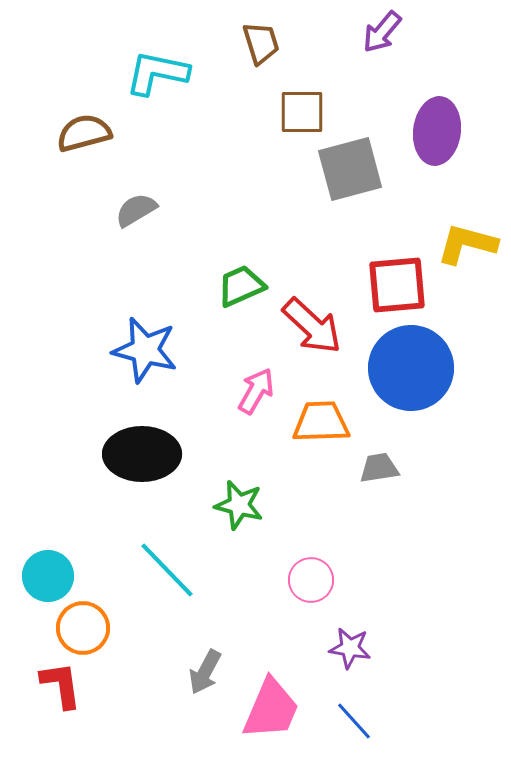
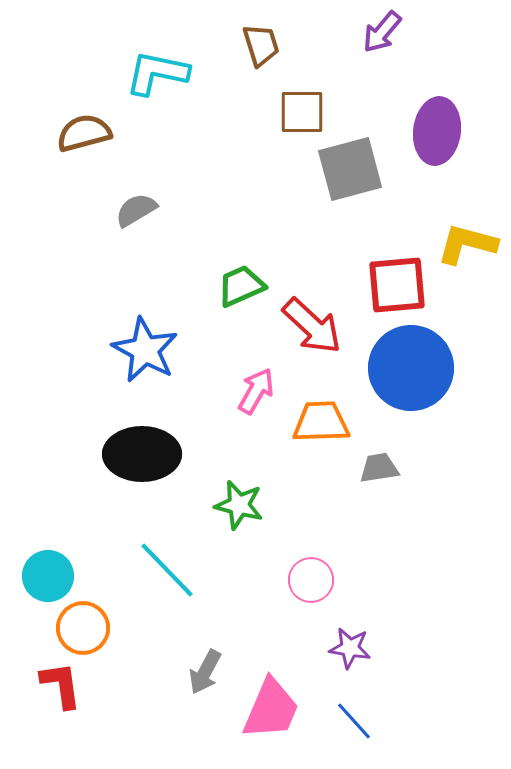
brown trapezoid: moved 2 px down
blue star: rotated 14 degrees clockwise
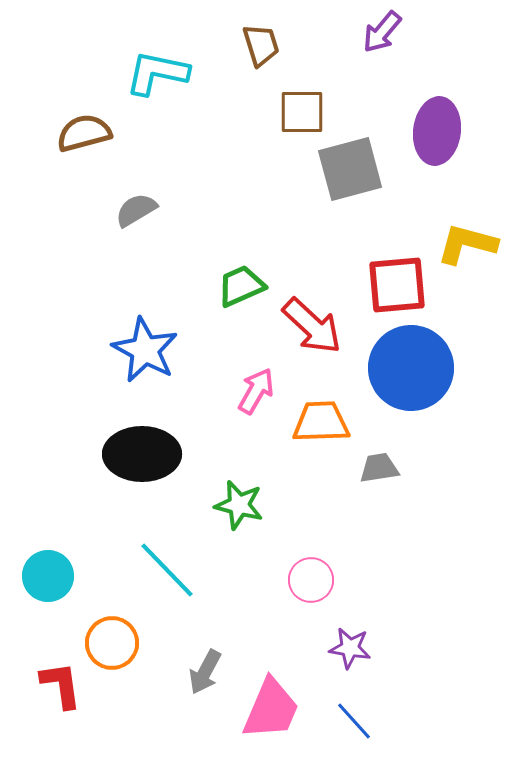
orange circle: moved 29 px right, 15 px down
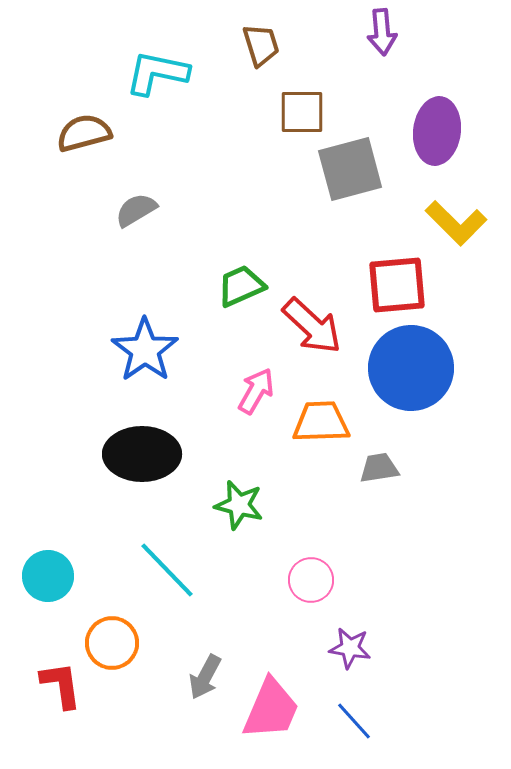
purple arrow: rotated 45 degrees counterclockwise
yellow L-shape: moved 11 px left, 21 px up; rotated 150 degrees counterclockwise
blue star: rotated 8 degrees clockwise
gray arrow: moved 5 px down
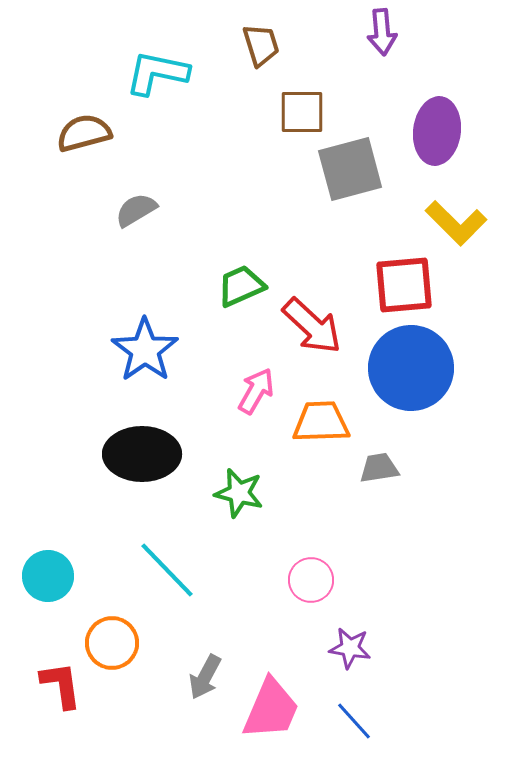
red square: moved 7 px right
green star: moved 12 px up
